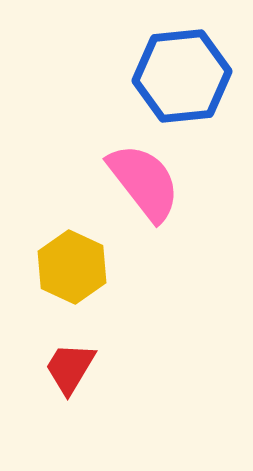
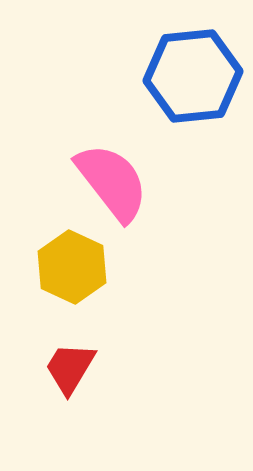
blue hexagon: moved 11 px right
pink semicircle: moved 32 px left
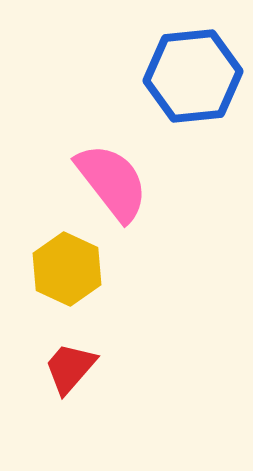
yellow hexagon: moved 5 px left, 2 px down
red trapezoid: rotated 10 degrees clockwise
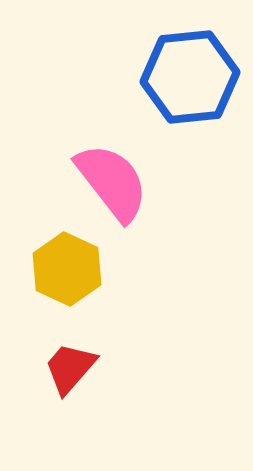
blue hexagon: moved 3 px left, 1 px down
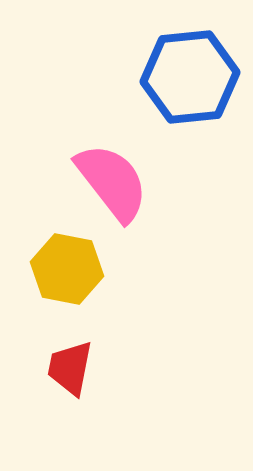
yellow hexagon: rotated 14 degrees counterclockwise
red trapezoid: rotated 30 degrees counterclockwise
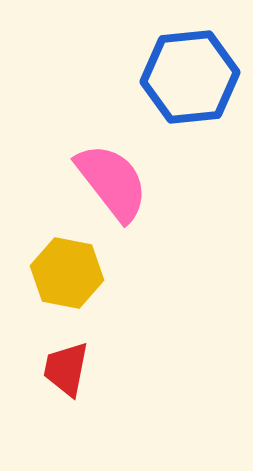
yellow hexagon: moved 4 px down
red trapezoid: moved 4 px left, 1 px down
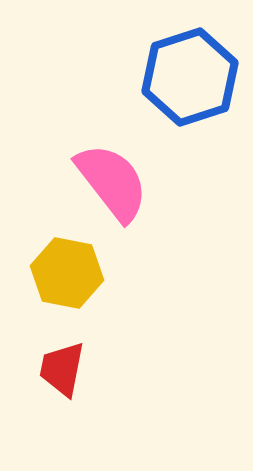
blue hexagon: rotated 12 degrees counterclockwise
red trapezoid: moved 4 px left
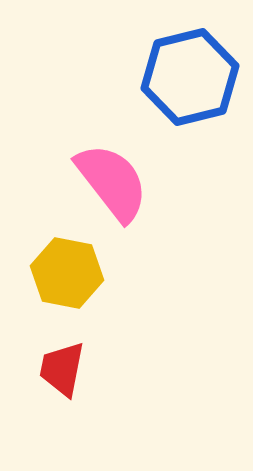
blue hexagon: rotated 4 degrees clockwise
